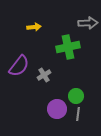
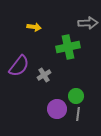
yellow arrow: rotated 16 degrees clockwise
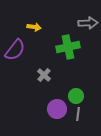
purple semicircle: moved 4 px left, 16 px up
gray cross: rotated 16 degrees counterclockwise
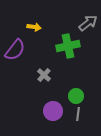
gray arrow: rotated 36 degrees counterclockwise
green cross: moved 1 px up
purple circle: moved 4 px left, 2 px down
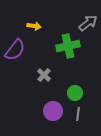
yellow arrow: moved 1 px up
green circle: moved 1 px left, 3 px up
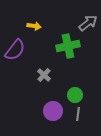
green circle: moved 2 px down
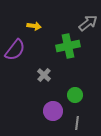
gray line: moved 1 px left, 9 px down
